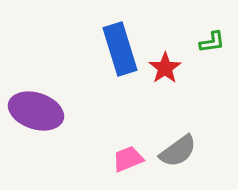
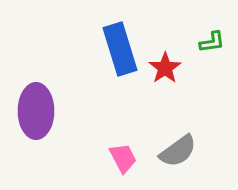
purple ellipse: rotated 72 degrees clockwise
pink trapezoid: moved 5 px left, 1 px up; rotated 84 degrees clockwise
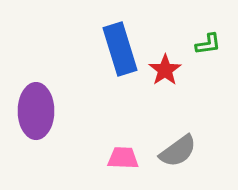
green L-shape: moved 4 px left, 2 px down
red star: moved 2 px down
pink trapezoid: rotated 60 degrees counterclockwise
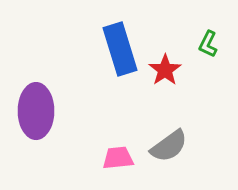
green L-shape: rotated 124 degrees clockwise
gray semicircle: moved 9 px left, 5 px up
pink trapezoid: moved 5 px left; rotated 8 degrees counterclockwise
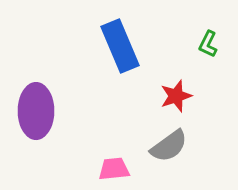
blue rectangle: moved 3 px up; rotated 6 degrees counterclockwise
red star: moved 11 px right, 26 px down; rotated 16 degrees clockwise
pink trapezoid: moved 4 px left, 11 px down
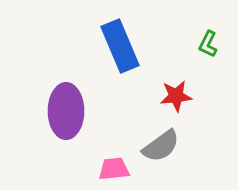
red star: rotated 12 degrees clockwise
purple ellipse: moved 30 px right
gray semicircle: moved 8 px left
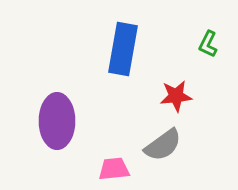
blue rectangle: moved 3 px right, 3 px down; rotated 33 degrees clockwise
purple ellipse: moved 9 px left, 10 px down
gray semicircle: moved 2 px right, 1 px up
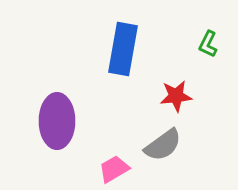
pink trapezoid: rotated 24 degrees counterclockwise
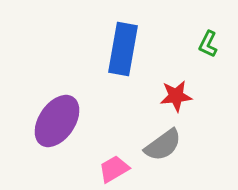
purple ellipse: rotated 34 degrees clockwise
